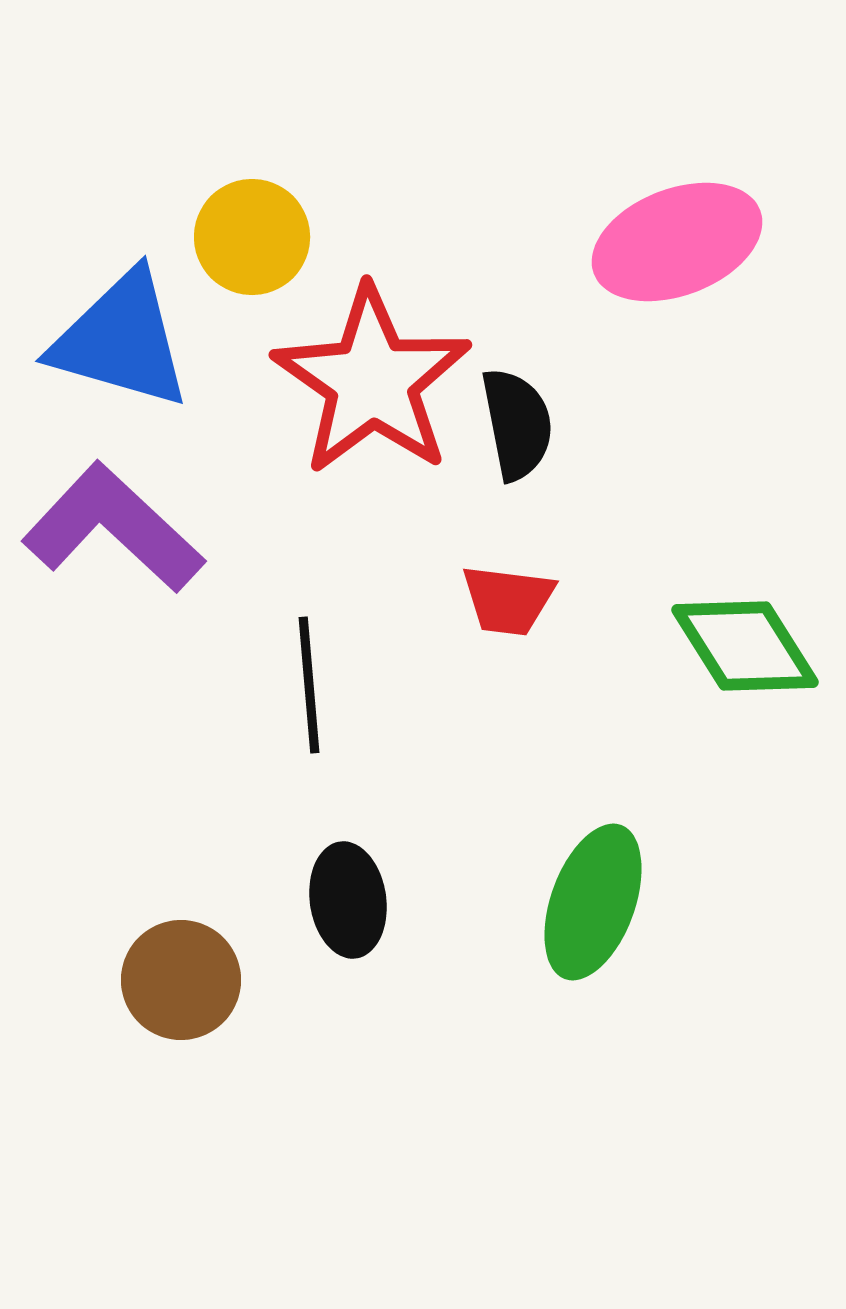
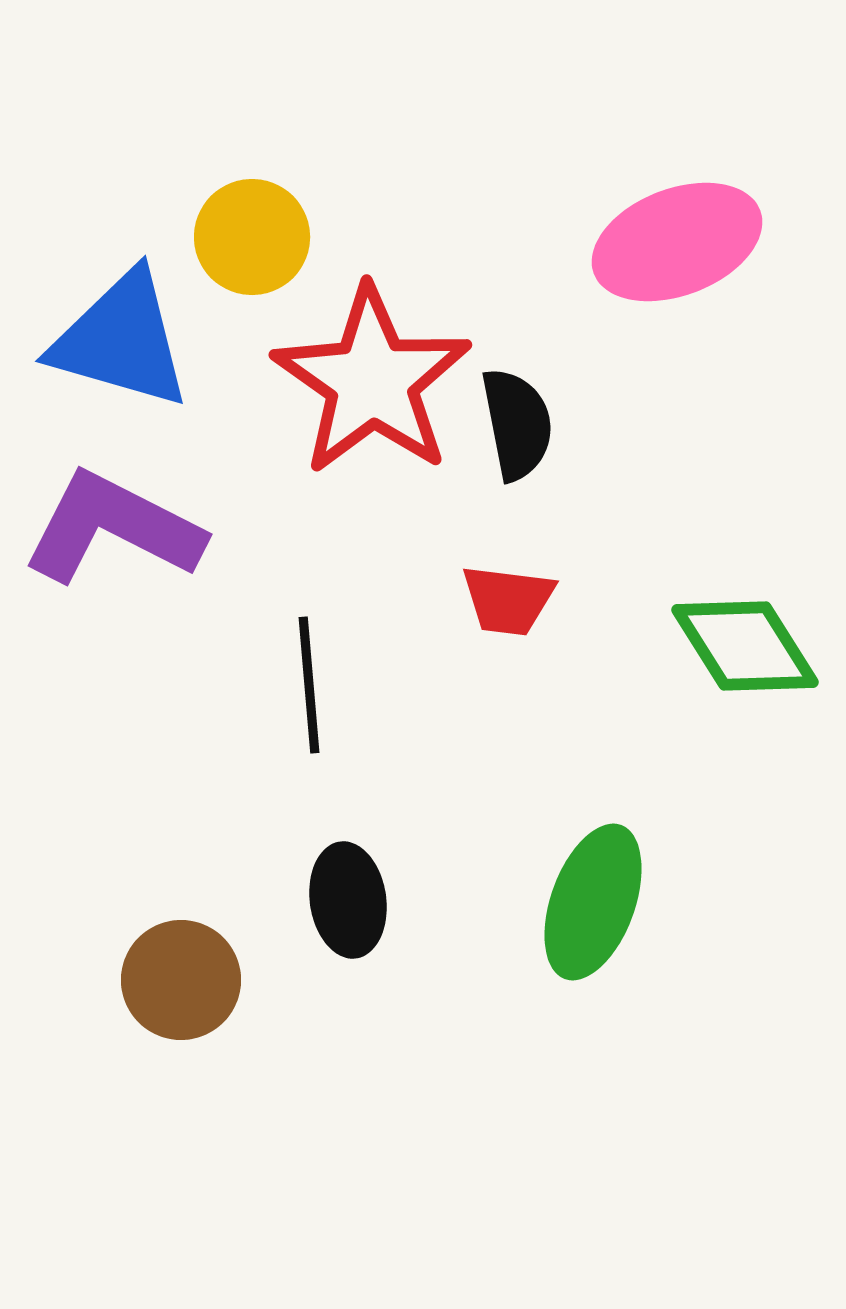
purple L-shape: rotated 16 degrees counterclockwise
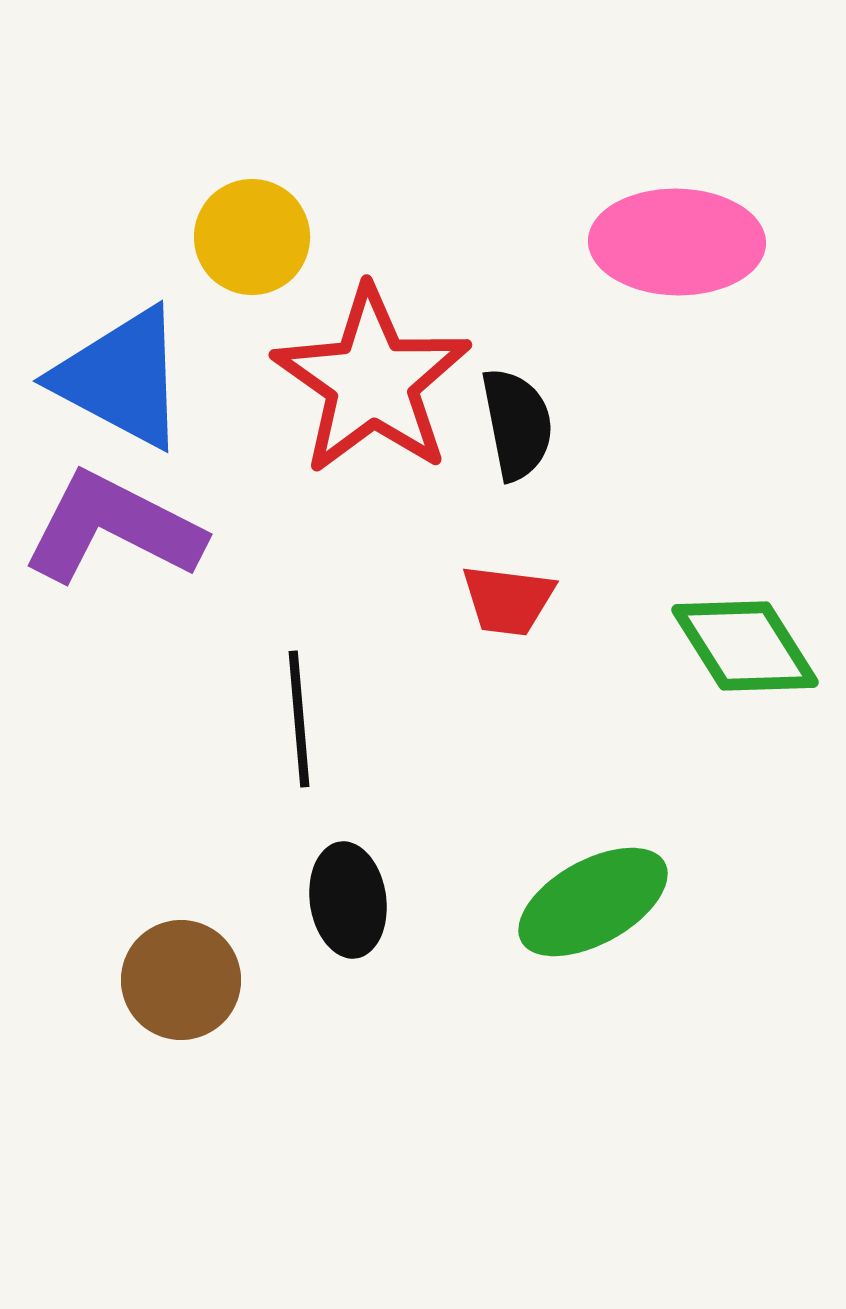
pink ellipse: rotated 22 degrees clockwise
blue triangle: moved 38 px down; rotated 12 degrees clockwise
black line: moved 10 px left, 34 px down
green ellipse: rotated 41 degrees clockwise
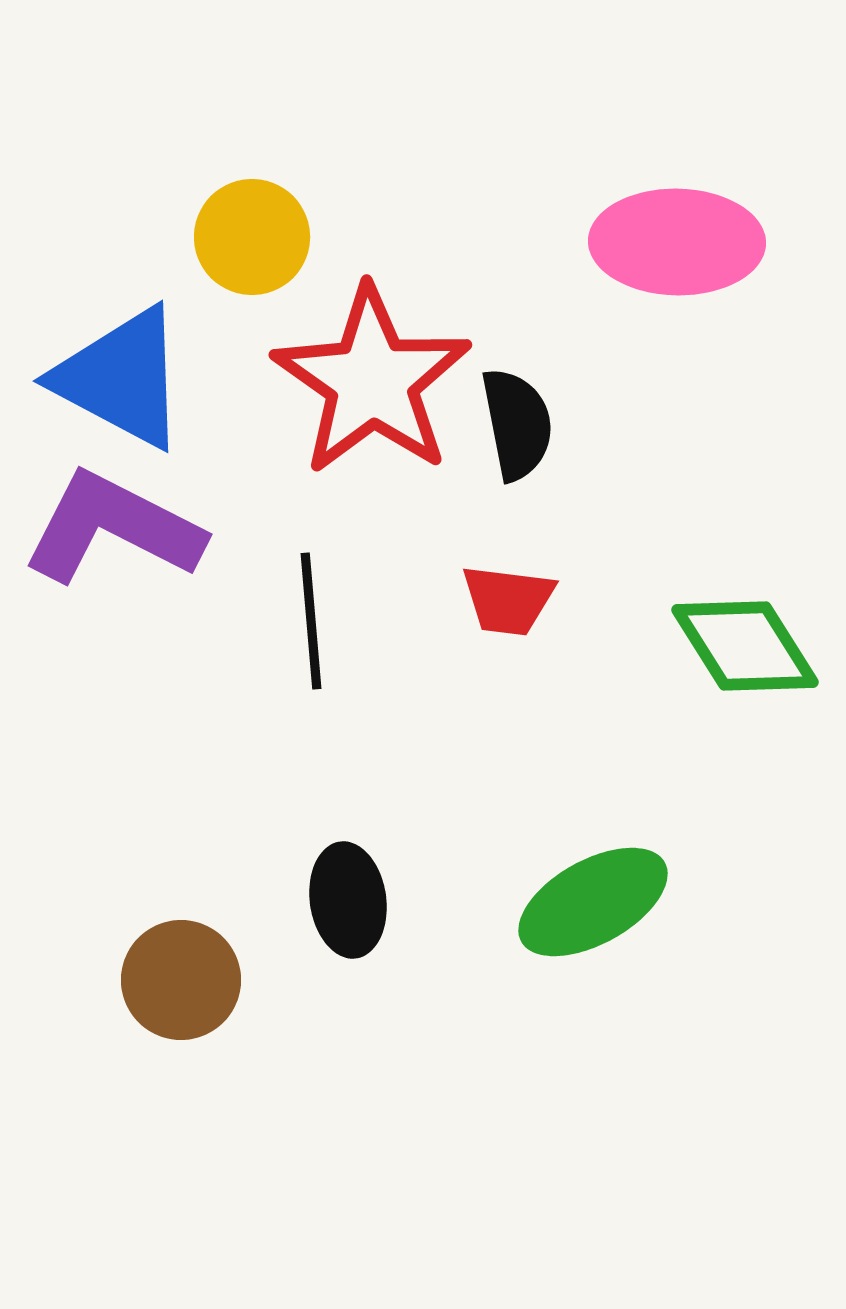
black line: moved 12 px right, 98 px up
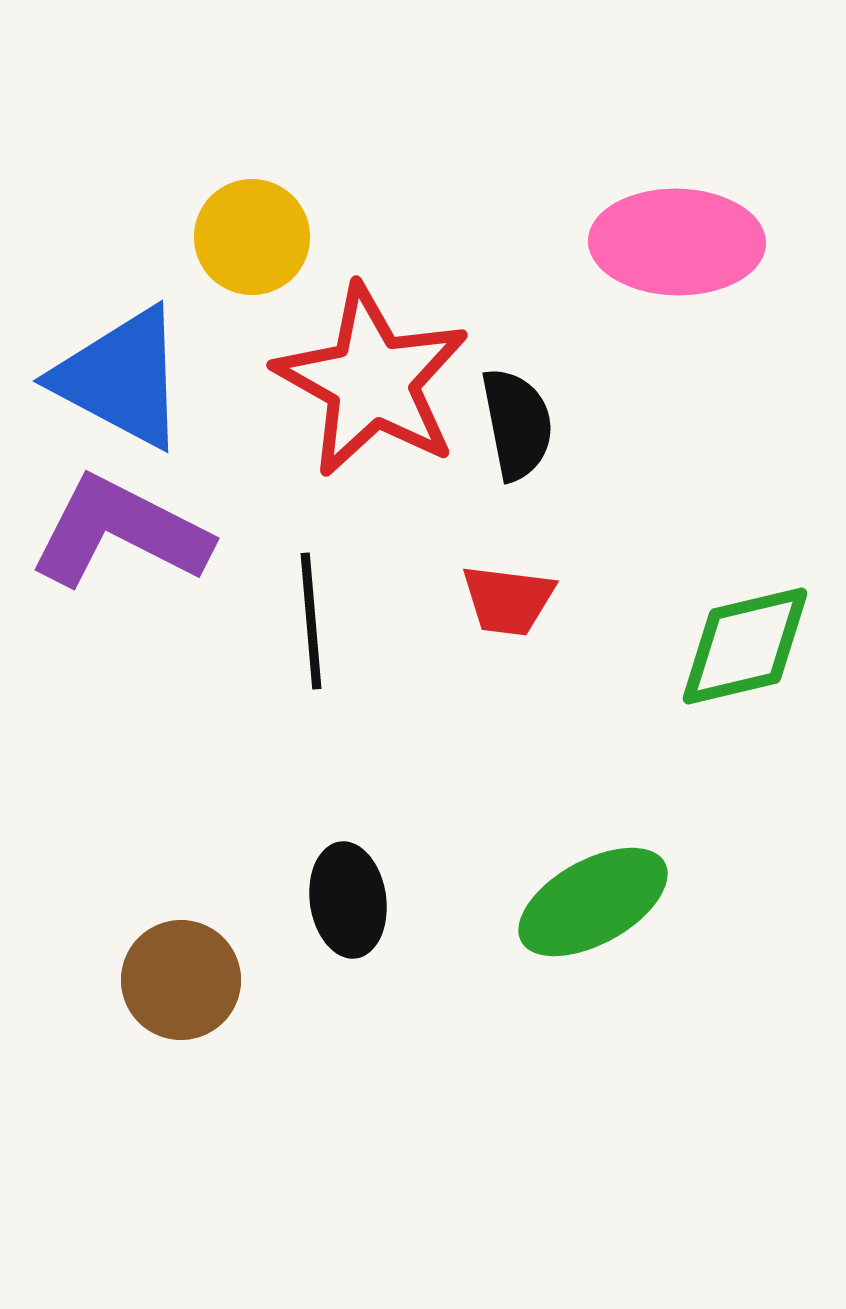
red star: rotated 6 degrees counterclockwise
purple L-shape: moved 7 px right, 4 px down
green diamond: rotated 71 degrees counterclockwise
